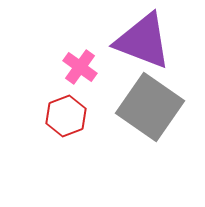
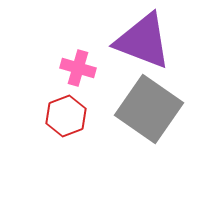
pink cross: moved 2 px left, 1 px down; rotated 20 degrees counterclockwise
gray square: moved 1 px left, 2 px down
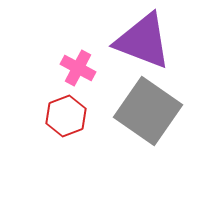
pink cross: rotated 12 degrees clockwise
gray square: moved 1 px left, 2 px down
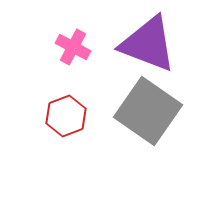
purple triangle: moved 5 px right, 3 px down
pink cross: moved 5 px left, 21 px up
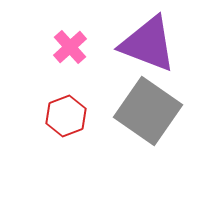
pink cross: moved 3 px left; rotated 20 degrees clockwise
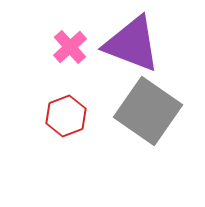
purple triangle: moved 16 px left
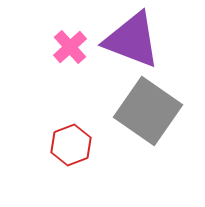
purple triangle: moved 4 px up
red hexagon: moved 5 px right, 29 px down
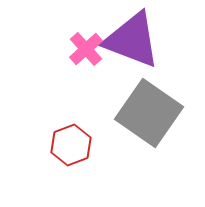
pink cross: moved 16 px right, 2 px down
gray square: moved 1 px right, 2 px down
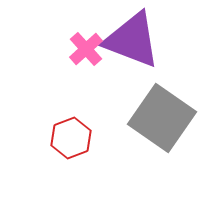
gray square: moved 13 px right, 5 px down
red hexagon: moved 7 px up
